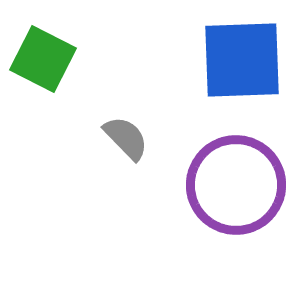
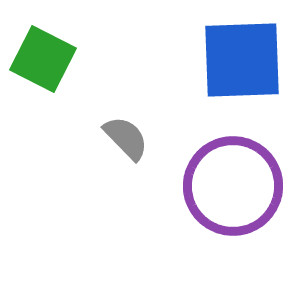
purple circle: moved 3 px left, 1 px down
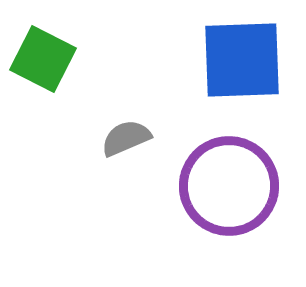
gray semicircle: rotated 69 degrees counterclockwise
purple circle: moved 4 px left
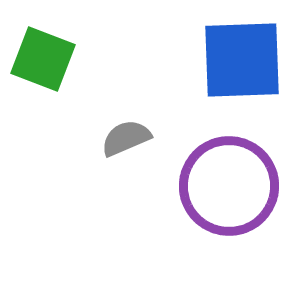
green square: rotated 6 degrees counterclockwise
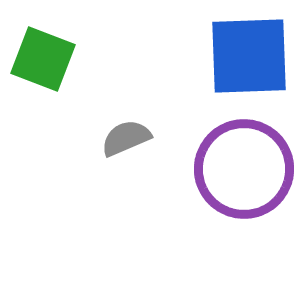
blue square: moved 7 px right, 4 px up
purple circle: moved 15 px right, 17 px up
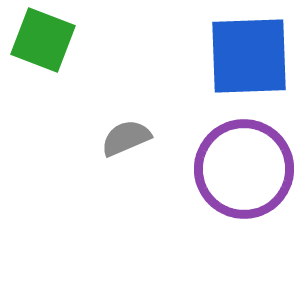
green square: moved 19 px up
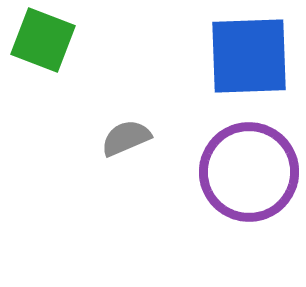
purple circle: moved 5 px right, 3 px down
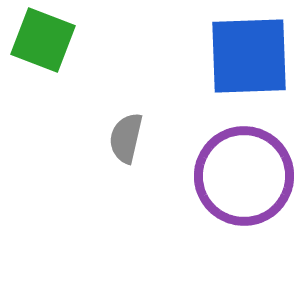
gray semicircle: rotated 54 degrees counterclockwise
purple circle: moved 5 px left, 4 px down
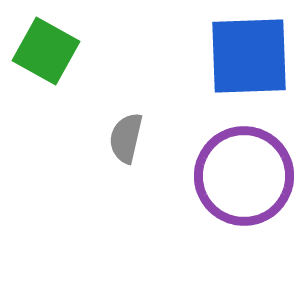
green square: moved 3 px right, 11 px down; rotated 8 degrees clockwise
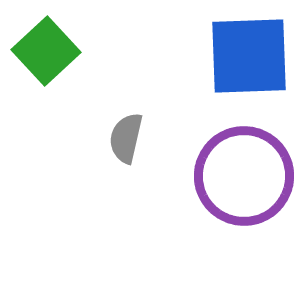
green square: rotated 18 degrees clockwise
